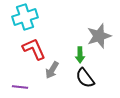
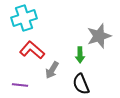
cyan cross: moved 1 px left, 1 px down
red L-shape: moved 2 px left, 1 px down; rotated 25 degrees counterclockwise
black semicircle: moved 4 px left, 6 px down; rotated 15 degrees clockwise
purple line: moved 2 px up
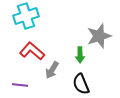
cyan cross: moved 2 px right, 2 px up
red L-shape: moved 1 px down
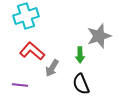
gray arrow: moved 2 px up
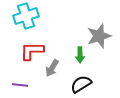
red L-shape: rotated 40 degrees counterclockwise
black semicircle: rotated 80 degrees clockwise
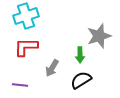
red L-shape: moved 6 px left, 4 px up
black semicircle: moved 4 px up
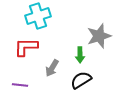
cyan cross: moved 12 px right
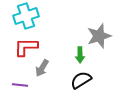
cyan cross: moved 12 px left
gray arrow: moved 10 px left
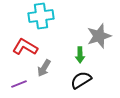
cyan cross: moved 15 px right; rotated 10 degrees clockwise
red L-shape: moved 1 px left; rotated 30 degrees clockwise
gray arrow: moved 2 px right
purple line: moved 1 px left, 1 px up; rotated 28 degrees counterclockwise
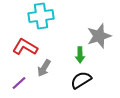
purple line: moved 1 px up; rotated 21 degrees counterclockwise
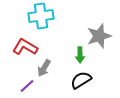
purple line: moved 8 px right, 3 px down
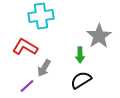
gray star: rotated 15 degrees counterclockwise
